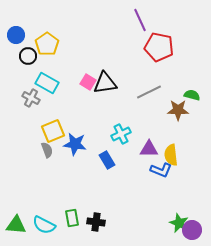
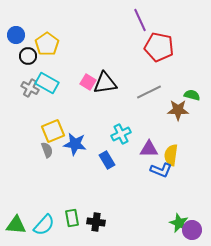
gray cross: moved 1 px left, 10 px up
yellow semicircle: rotated 15 degrees clockwise
cyan semicircle: rotated 75 degrees counterclockwise
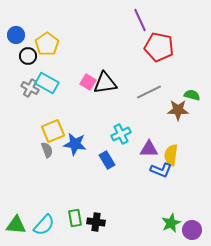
green rectangle: moved 3 px right
green star: moved 8 px left; rotated 24 degrees clockwise
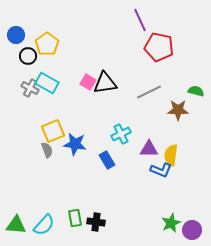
green semicircle: moved 4 px right, 4 px up
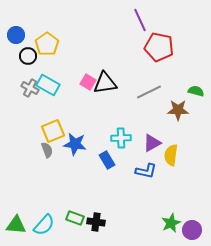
cyan rectangle: moved 1 px right, 2 px down
cyan cross: moved 4 px down; rotated 24 degrees clockwise
purple triangle: moved 3 px right, 6 px up; rotated 30 degrees counterclockwise
blue L-shape: moved 15 px left, 1 px down; rotated 10 degrees counterclockwise
green rectangle: rotated 60 degrees counterclockwise
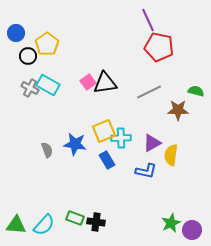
purple line: moved 8 px right
blue circle: moved 2 px up
pink square: rotated 21 degrees clockwise
yellow square: moved 51 px right
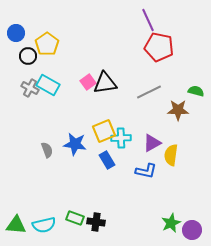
cyan semicircle: rotated 35 degrees clockwise
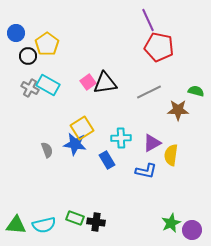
yellow square: moved 22 px left, 3 px up; rotated 10 degrees counterclockwise
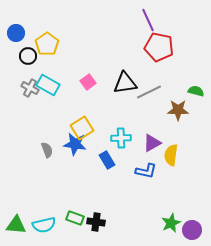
black triangle: moved 20 px right
